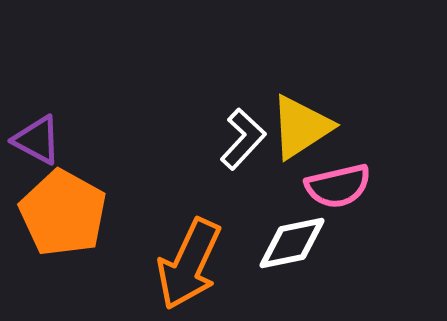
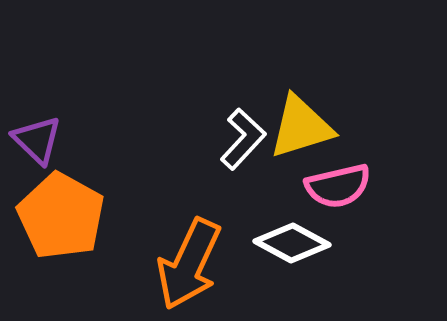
yellow triangle: rotated 16 degrees clockwise
purple triangle: rotated 16 degrees clockwise
orange pentagon: moved 2 px left, 3 px down
white diamond: rotated 40 degrees clockwise
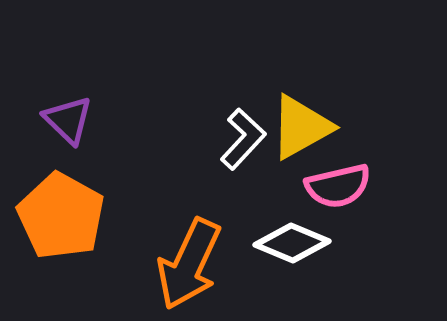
yellow triangle: rotated 12 degrees counterclockwise
purple triangle: moved 31 px right, 20 px up
white diamond: rotated 6 degrees counterclockwise
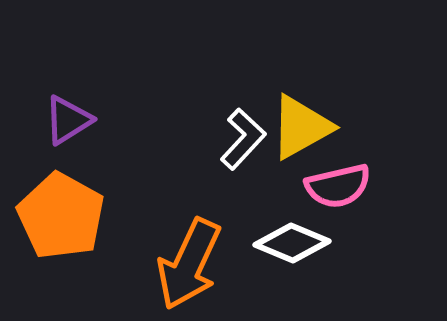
purple triangle: rotated 44 degrees clockwise
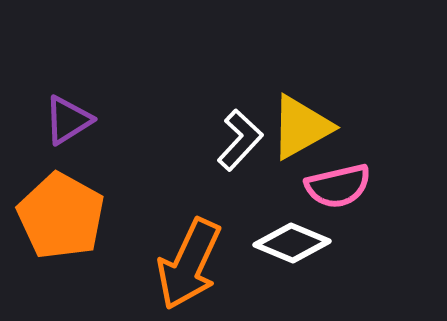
white L-shape: moved 3 px left, 1 px down
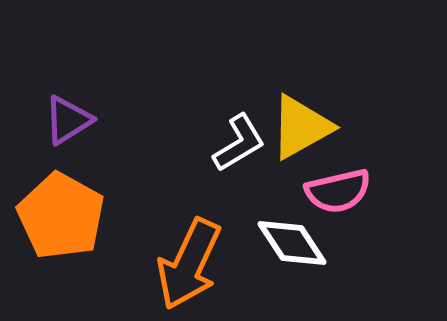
white L-shape: moved 1 px left, 3 px down; rotated 16 degrees clockwise
pink semicircle: moved 5 px down
white diamond: rotated 34 degrees clockwise
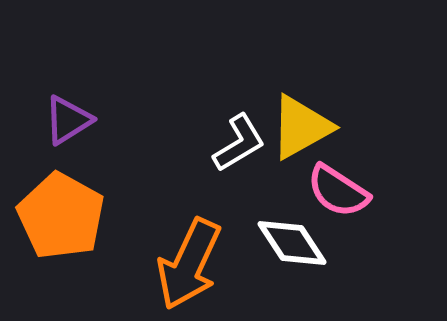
pink semicircle: rotated 46 degrees clockwise
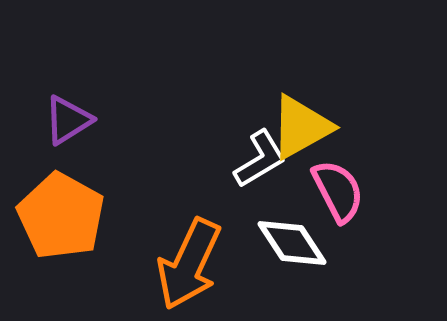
white L-shape: moved 21 px right, 16 px down
pink semicircle: rotated 150 degrees counterclockwise
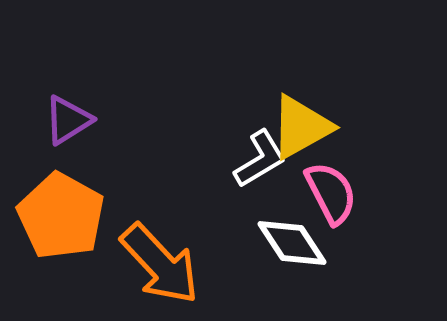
pink semicircle: moved 7 px left, 2 px down
orange arrow: moved 29 px left; rotated 68 degrees counterclockwise
